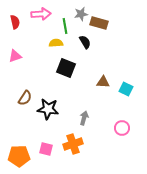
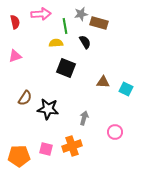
pink circle: moved 7 px left, 4 px down
orange cross: moved 1 px left, 2 px down
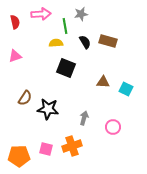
brown rectangle: moved 9 px right, 18 px down
pink circle: moved 2 px left, 5 px up
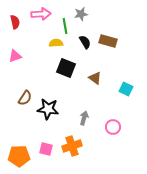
brown triangle: moved 8 px left, 4 px up; rotated 32 degrees clockwise
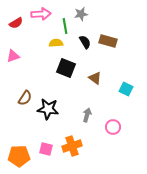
red semicircle: moved 1 px right, 1 px down; rotated 72 degrees clockwise
pink triangle: moved 2 px left
gray arrow: moved 3 px right, 3 px up
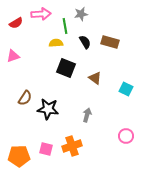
brown rectangle: moved 2 px right, 1 px down
pink circle: moved 13 px right, 9 px down
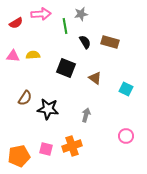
yellow semicircle: moved 23 px left, 12 px down
pink triangle: rotated 24 degrees clockwise
gray arrow: moved 1 px left
orange pentagon: rotated 10 degrees counterclockwise
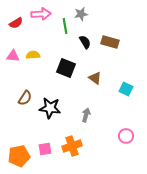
black star: moved 2 px right, 1 px up
pink square: moved 1 px left; rotated 24 degrees counterclockwise
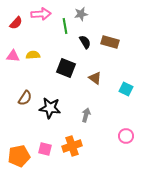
red semicircle: rotated 16 degrees counterclockwise
pink square: rotated 24 degrees clockwise
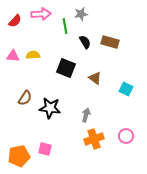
red semicircle: moved 1 px left, 2 px up
orange cross: moved 22 px right, 7 px up
